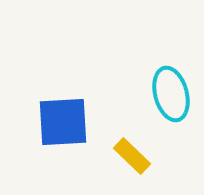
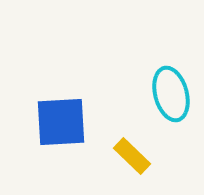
blue square: moved 2 px left
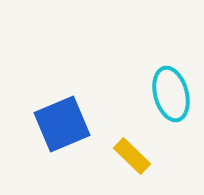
blue square: moved 1 px right, 2 px down; rotated 20 degrees counterclockwise
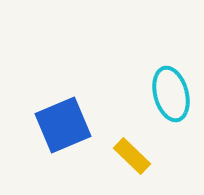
blue square: moved 1 px right, 1 px down
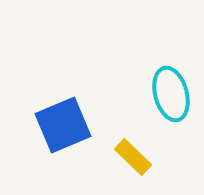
yellow rectangle: moved 1 px right, 1 px down
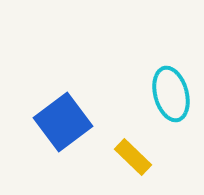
blue square: moved 3 px up; rotated 14 degrees counterclockwise
